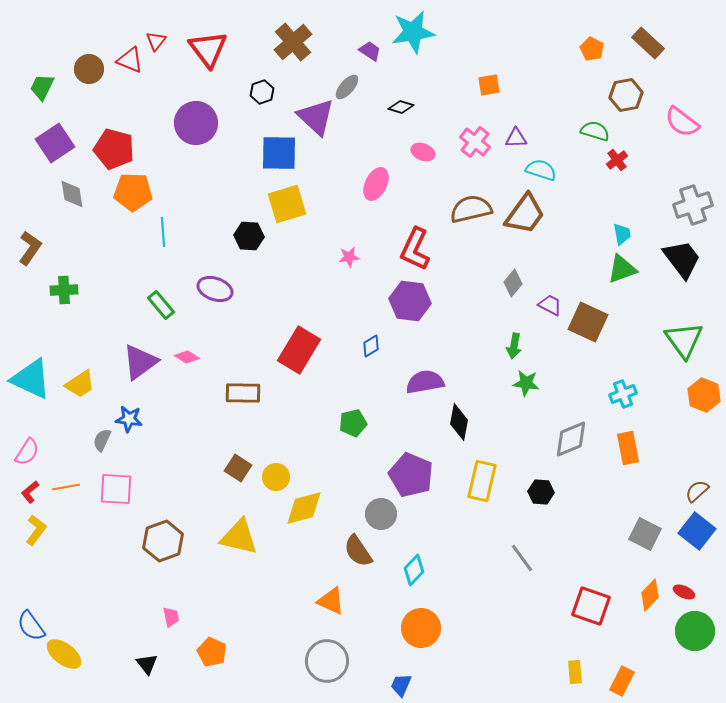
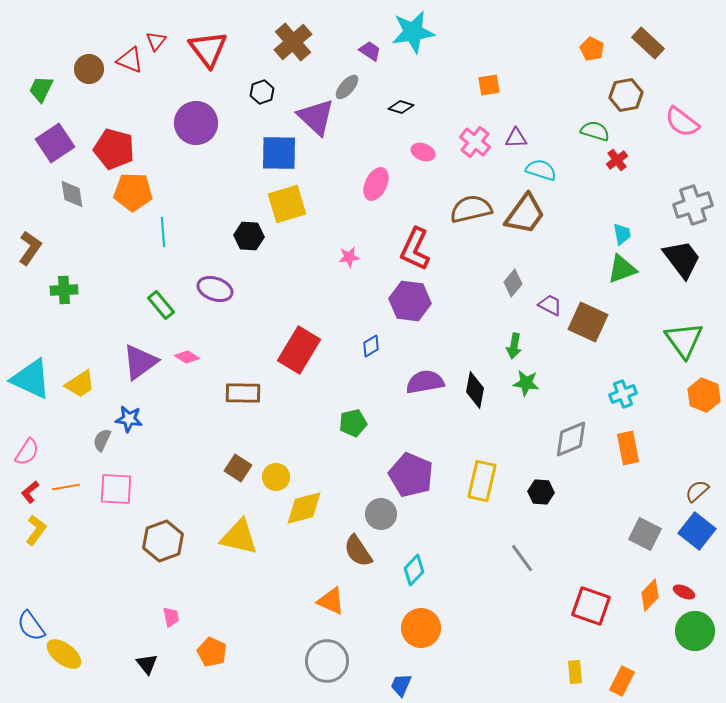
green trapezoid at (42, 87): moved 1 px left, 2 px down
black diamond at (459, 422): moved 16 px right, 32 px up
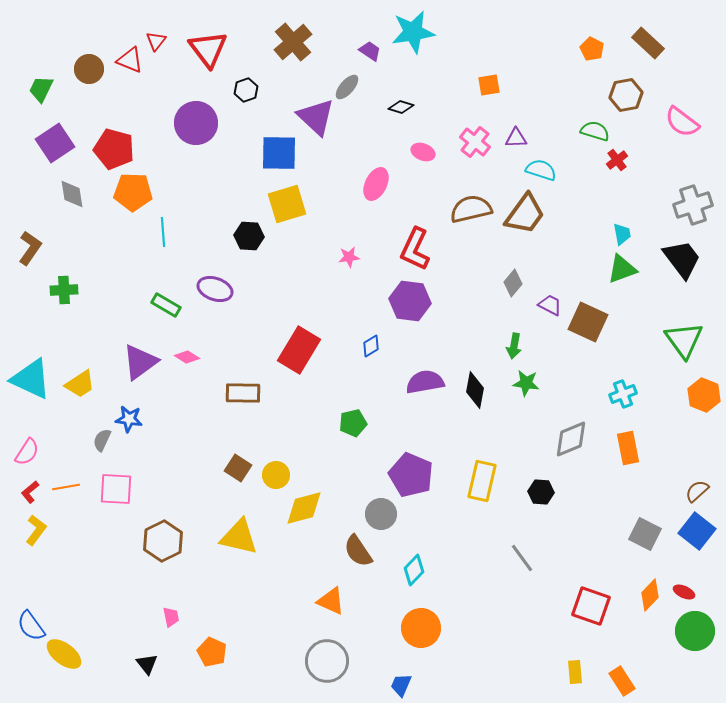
black hexagon at (262, 92): moved 16 px left, 2 px up
green rectangle at (161, 305): moved 5 px right; rotated 20 degrees counterclockwise
yellow circle at (276, 477): moved 2 px up
brown hexagon at (163, 541): rotated 6 degrees counterclockwise
orange rectangle at (622, 681): rotated 60 degrees counterclockwise
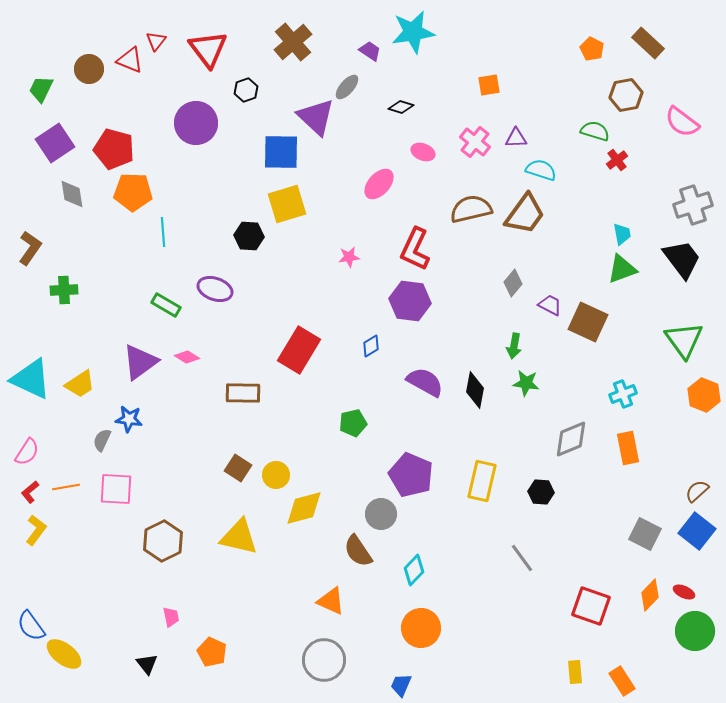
blue square at (279, 153): moved 2 px right, 1 px up
pink ellipse at (376, 184): moved 3 px right; rotated 16 degrees clockwise
purple semicircle at (425, 382): rotated 39 degrees clockwise
gray circle at (327, 661): moved 3 px left, 1 px up
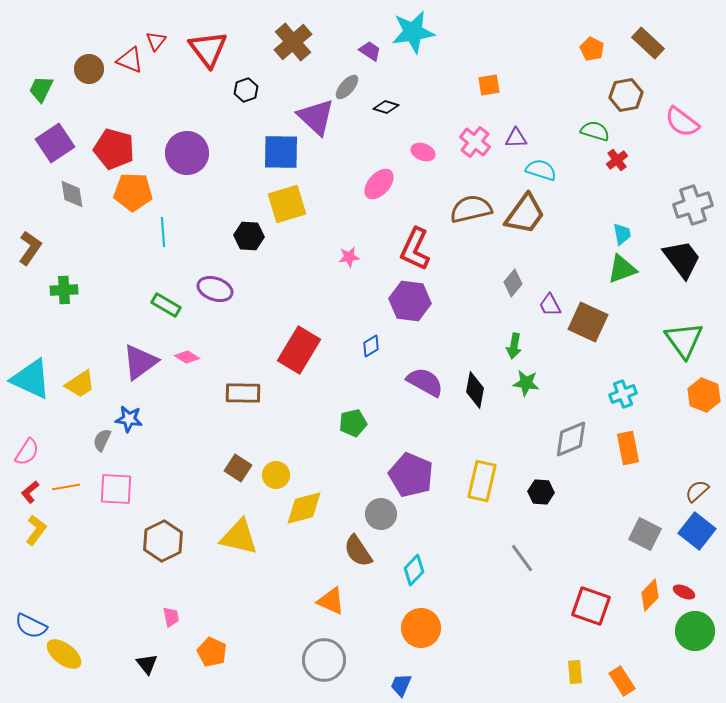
black diamond at (401, 107): moved 15 px left
purple circle at (196, 123): moved 9 px left, 30 px down
purple trapezoid at (550, 305): rotated 145 degrees counterclockwise
blue semicircle at (31, 626): rotated 28 degrees counterclockwise
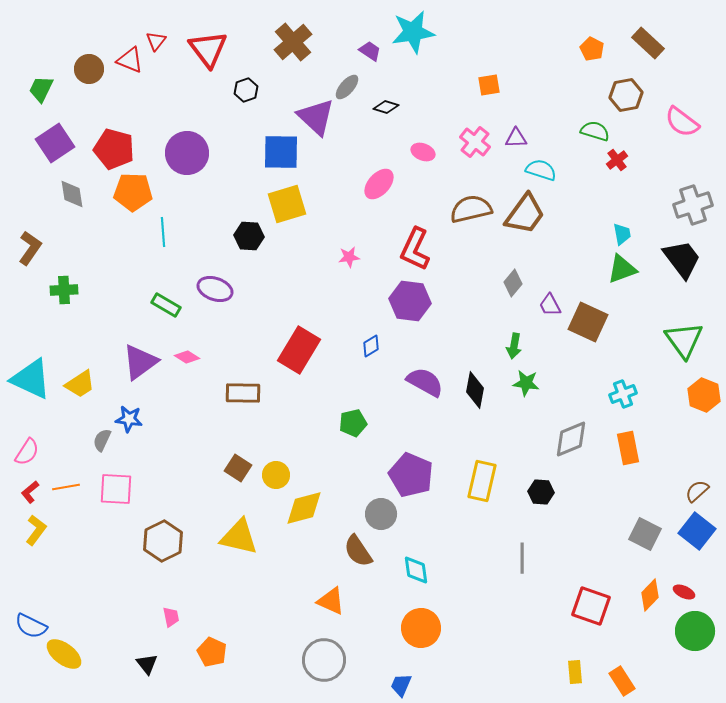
gray line at (522, 558): rotated 36 degrees clockwise
cyan diamond at (414, 570): moved 2 px right; rotated 52 degrees counterclockwise
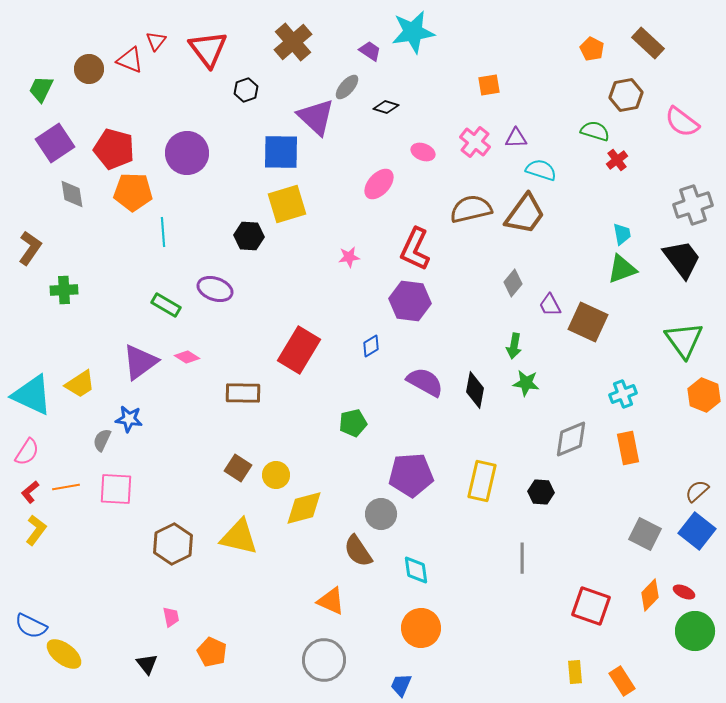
cyan triangle at (31, 379): moved 1 px right, 16 px down
purple pentagon at (411, 475): rotated 27 degrees counterclockwise
brown hexagon at (163, 541): moved 10 px right, 3 px down
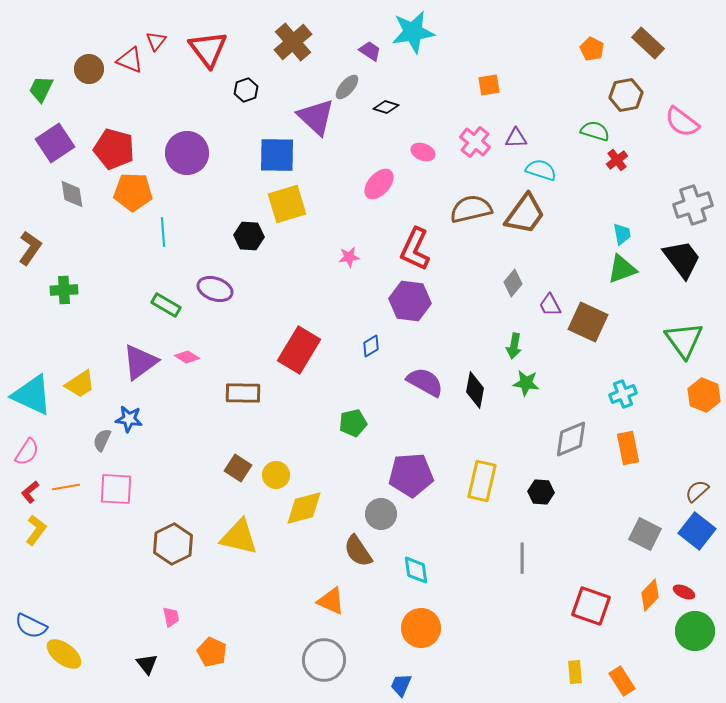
blue square at (281, 152): moved 4 px left, 3 px down
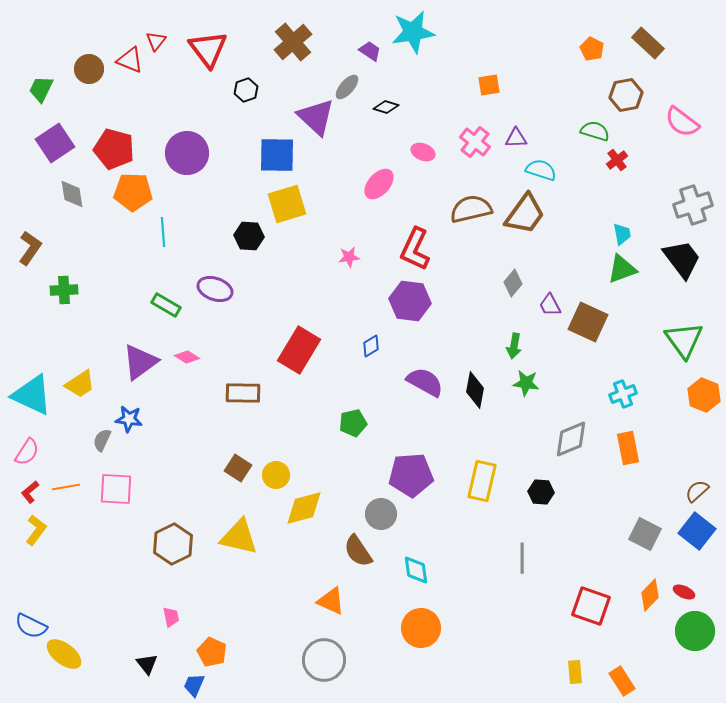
blue trapezoid at (401, 685): moved 207 px left
